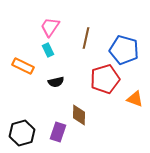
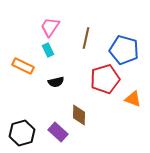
orange triangle: moved 2 px left
purple rectangle: rotated 66 degrees counterclockwise
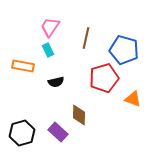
orange rectangle: rotated 15 degrees counterclockwise
red pentagon: moved 1 px left, 1 px up
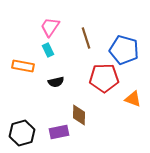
brown line: rotated 30 degrees counterclockwise
red pentagon: rotated 16 degrees clockwise
purple rectangle: moved 1 px right; rotated 54 degrees counterclockwise
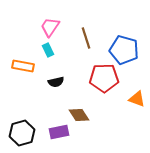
orange triangle: moved 4 px right
brown diamond: rotated 35 degrees counterclockwise
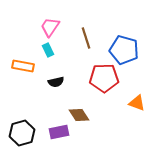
orange triangle: moved 4 px down
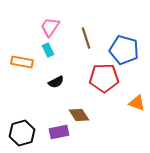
orange rectangle: moved 1 px left, 4 px up
black semicircle: rotated 14 degrees counterclockwise
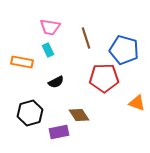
pink trapezoid: rotated 115 degrees counterclockwise
black hexagon: moved 8 px right, 20 px up
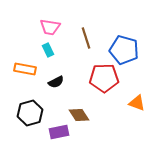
orange rectangle: moved 3 px right, 7 px down
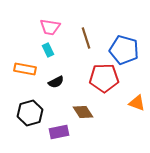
brown diamond: moved 4 px right, 3 px up
